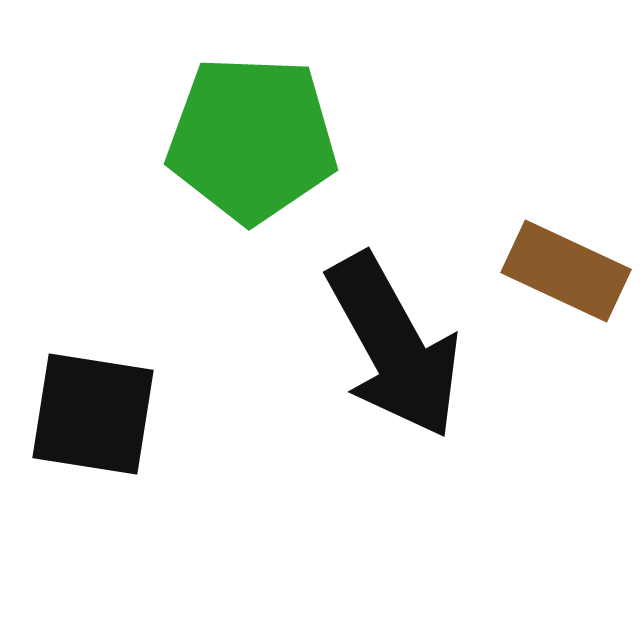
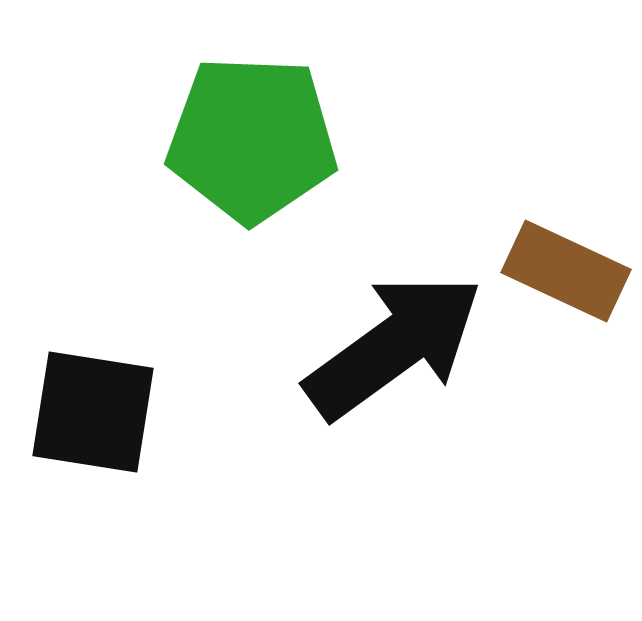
black arrow: rotated 97 degrees counterclockwise
black square: moved 2 px up
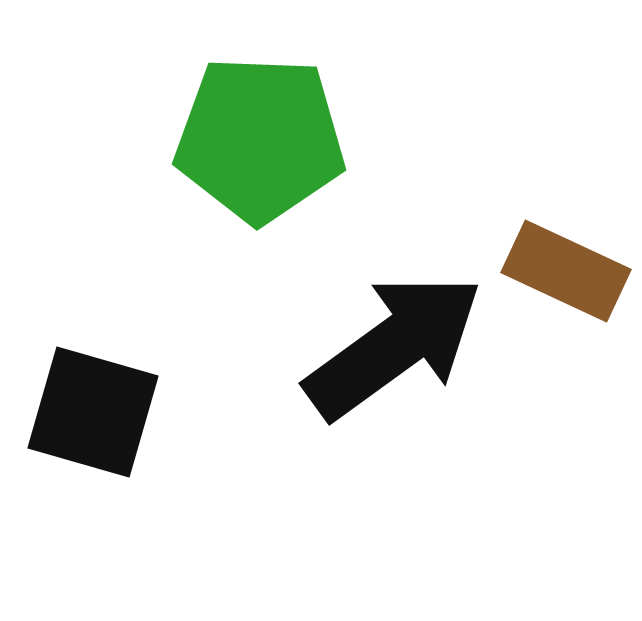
green pentagon: moved 8 px right
black square: rotated 7 degrees clockwise
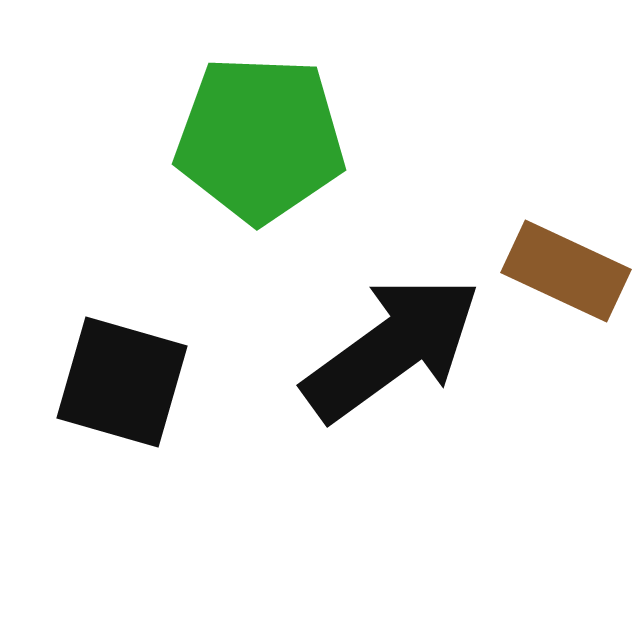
black arrow: moved 2 px left, 2 px down
black square: moved 29 px right, 30 px up
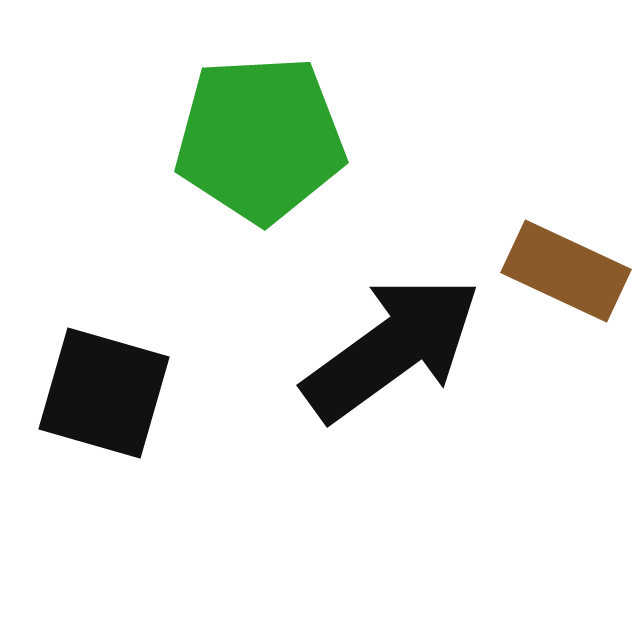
green pentagon: rotated 5 degrees counterclockwise
black square: moved 18 px left, 11 px down
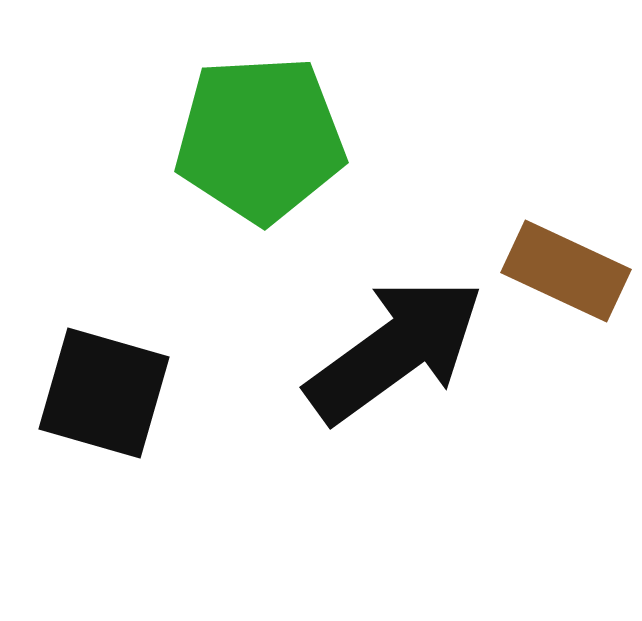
black arrow: moved 3 px right, 2 px down
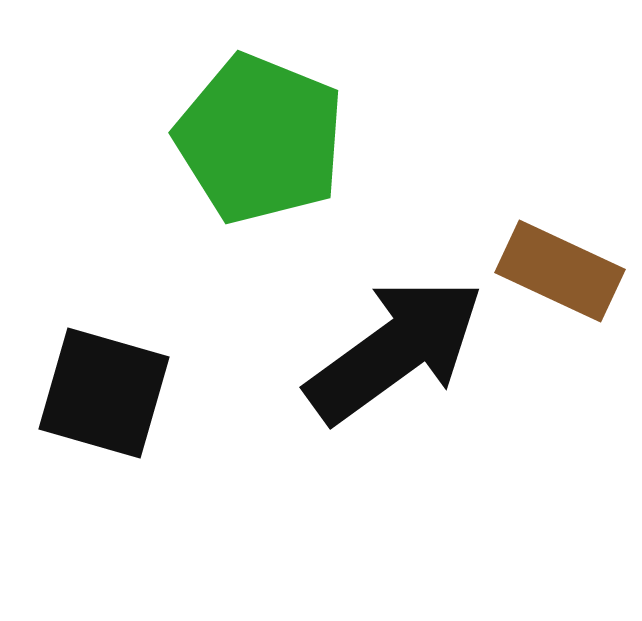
green pentagon: rotated 25 degrees clockwise
brown rectangle: moved 6 px left
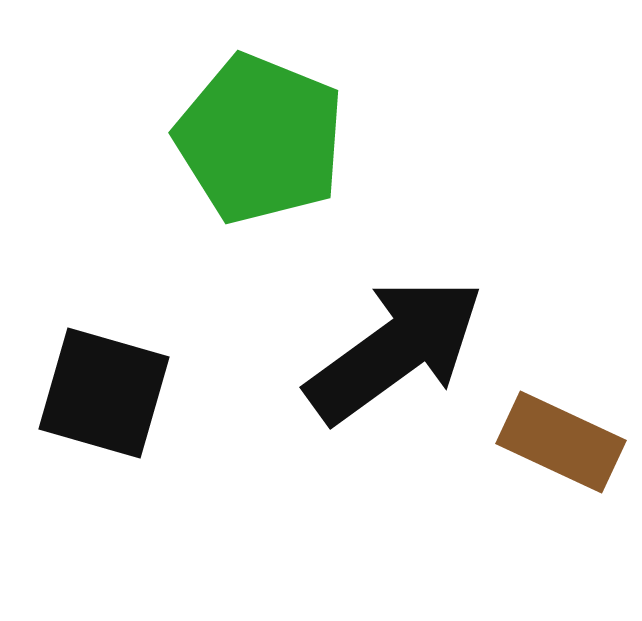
brown rectangle: moved 1 px right, 171 px down
